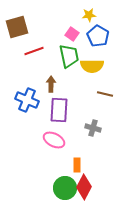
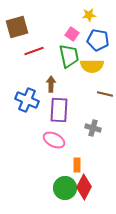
blue pentagon: moved 4 px down; rotated 20 degrees counterclockwise
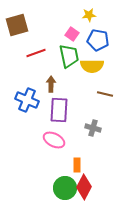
brown square: moved 2 px up
red line: moved 2 px right, 2 px down
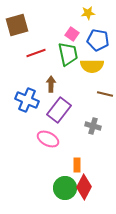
yellow star: moved 1 px left, 2 px up
green trapezoid: moved 1 px left, 2 px up
purple rectangle: rotated 35 degrees clockwise
gray cross: moved 2 px up
pink ellipse: moved 6 px left, 1 px up
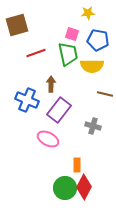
pink square: rotated 16 degrees counterclockwise
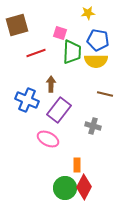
pink square: moved 12 px left, 1 px up
green trapezoid: moved 4 px right, 2 px up; rotated 15 degrees clockwise
yellow semicircle: moved 4 px right, 5 px up
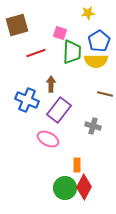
blue pentagon: moved 1 px right, 1 px down; rotated 30 degrees clockwise
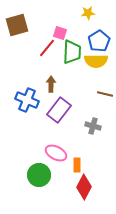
red line: moved 11 px right, 5 px up; rotated 30 degrees counterclockwise
pink ellipse: moved 8 px right, 14 px down
green circle: moved 26 px left, 13 px up
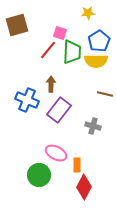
red line: moved 1 px right, 2 px down
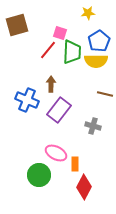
orange rectangle: moved 2 px left, 1 px up
